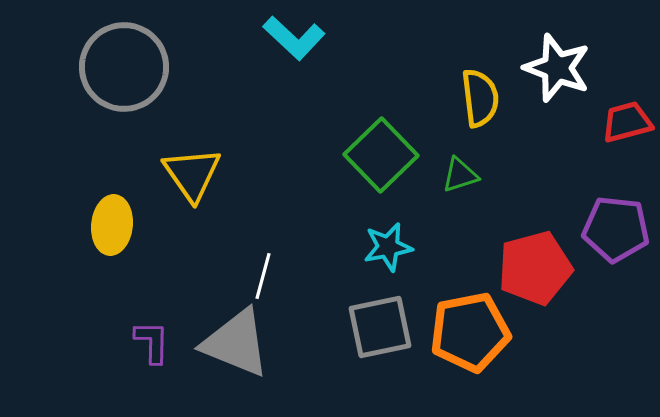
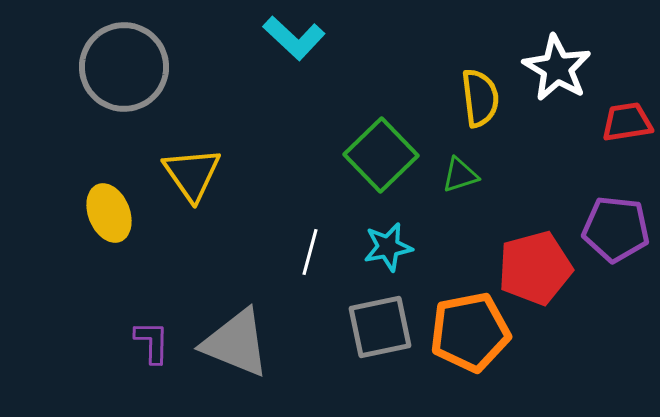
white star: rotated 10 degrees clockwise
red trapezoid: rotated 6 degrees clockwise
yellow ellipse: moved 3 px left, 12 px up; rotated 28 degrees counterclockwise
white line: moved 47 px right, 24 px up
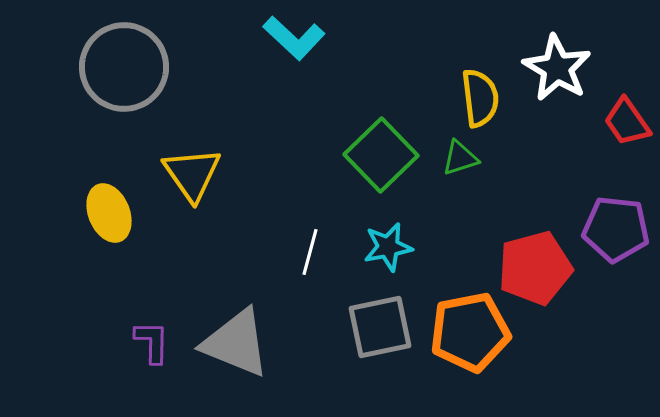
red trapezoid: rotated 116 degrees counterclockwise
green triangle: moved 17 px up
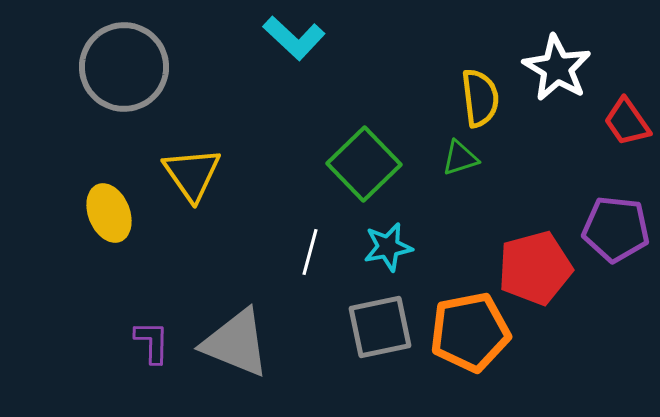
green square: moved 17 px left, 9 px down
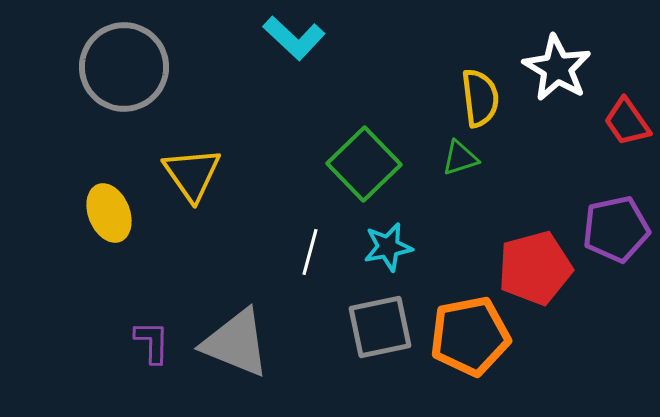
purple pentagon: rotated 18 degrees counterclockwise
orange pentagon: moved 4 px down
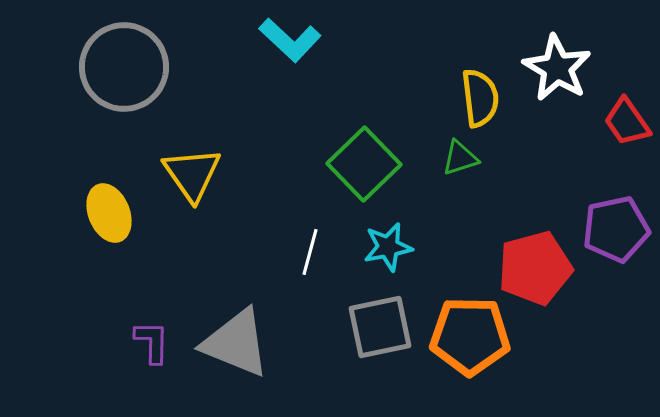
cyan L-shape: moved 4 px left, 2 px down
orange pentagon: rotated 12 degrees clockwise
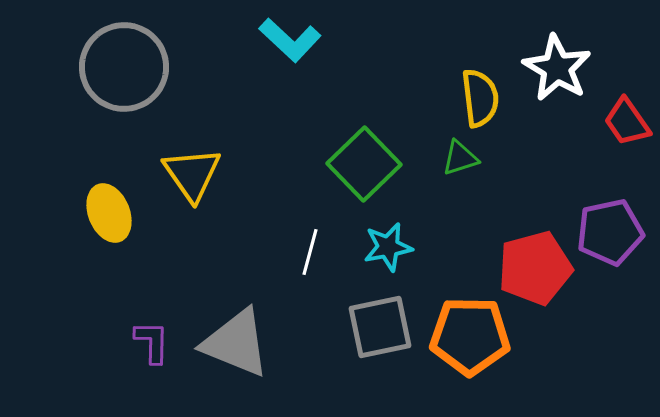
purple pentagon: moved 6 px left, 3 px down
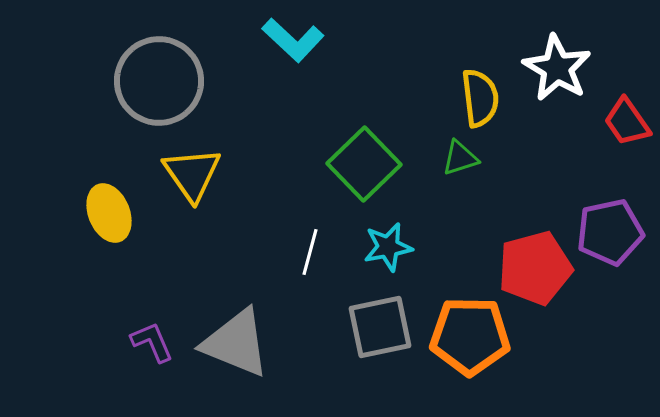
cyan L-shape: moved 3 px right
gray circle: moved 35 px right, 14 px down
purple L-shape: rotated 24 degrees counterclockwise
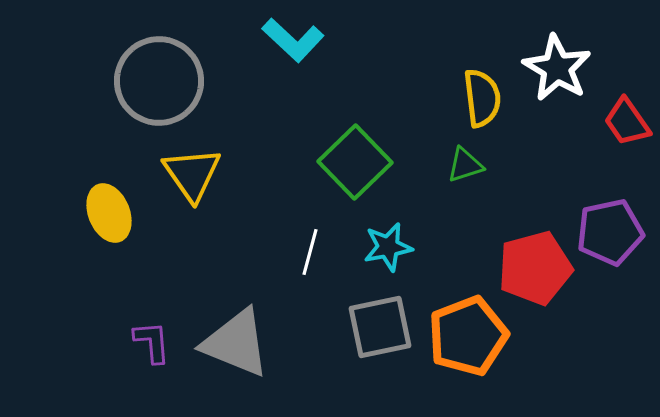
yellow semicircle: moved 2 px right
green triangle: moved 5 px right, 7 px down
green square: moved 9 px left, 2 px up
orange pentagon: moved 2 px left; rotated 22 degrees counterclockwise
purple L-shape: rotated 18 degrees clockwise
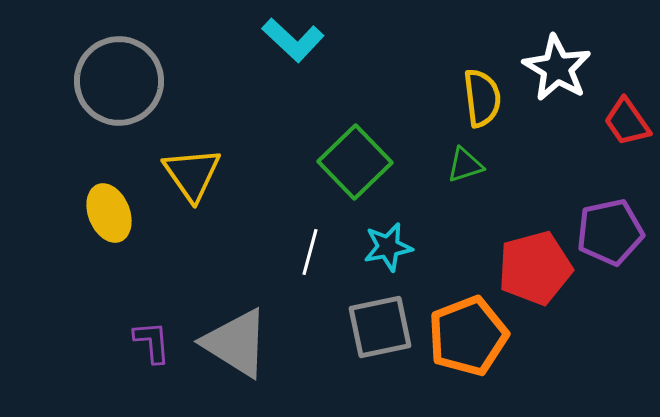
gray circle: moved 40 px left
gray triangle: rotated 10 degrees clockwise
